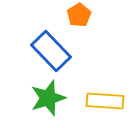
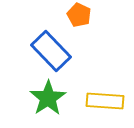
orange pentagon: rotated 15 degrees counterclockwise
green star: rotated 15 degrees counterclockwise
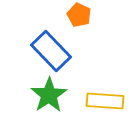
green star: moved 1 px right, 3 px up
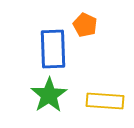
orange pentagon: moved 6 px right, 10 px down
blue rectangle: moved 2 px right, 2 px up; rotated 42 degrees clockwise
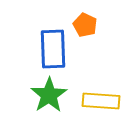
yellow rectangle: moved 4 px left
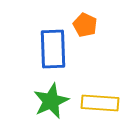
green star: moved 2 px right, 6 px down; rotated 9 degrees clockwise
yellow rectangle: moved 1 px left, 2 px down
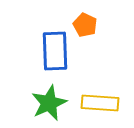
blue rectangle: moved 2 px right, 2 px down
green star: moved 2 px left, 2 px down
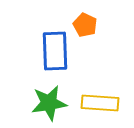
green star: rotated 15 degrees clockwise
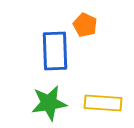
yellow rectangle: moved 3 px right
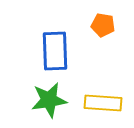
orange pentagon: moved 18 px right; rotated 15 degrees counterclockwise
green star: moved 3 px up
